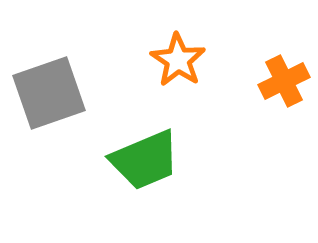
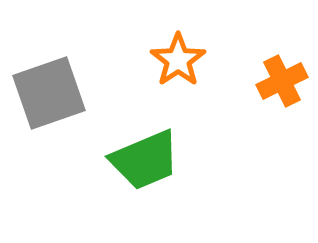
orange star: rotated 4 degrees clockwise
orange cross: moved 2 px left
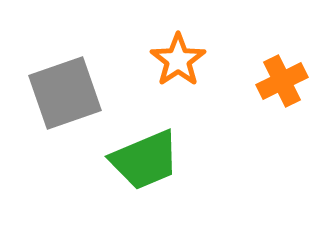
gray square: moved 16 px right
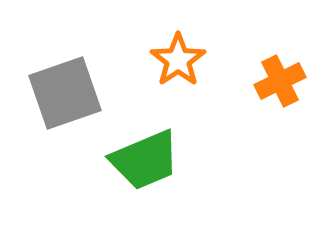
orange cross: moved 2 px left
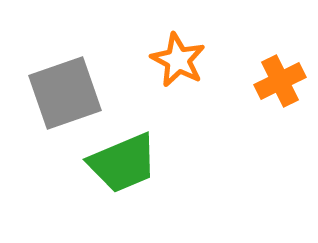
orange star: rotated 10 degrees counterclockwise
green trapezoid: moved 22 px left, 3 px down
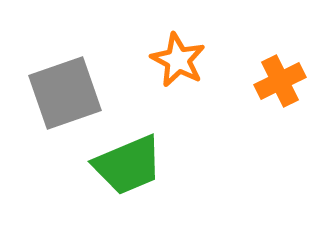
green trapezoid: moved 5 px right, 2 px down
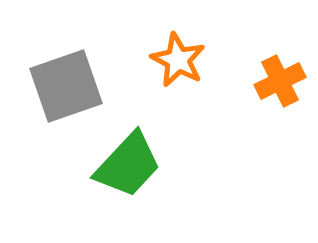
gray square: moved 1 px right, 7 px up
green trapezoid: rotated 24 degrees counterclockwise
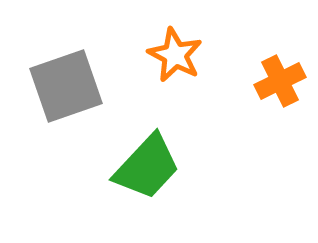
orange star: moved 3 px left, 5 px up
green trapezoid: moved 19 px right, 2 px down
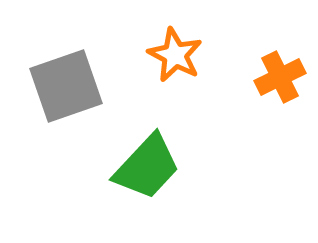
orange cross: moved 4 px up
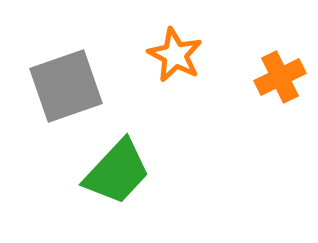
green trapezoid: moved 30 px left, 5 px down
